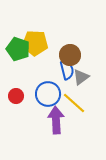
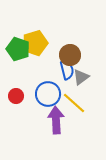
yellow pentagon: rotated 20 degrees counterclockwise
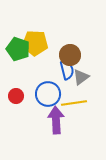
yellow pentagon: rotated 20 degrees clockwise
yellow line: rotated 50 degrees counterclockwise
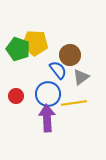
blue semicircle: moved 9 px left; rotated 24 degrees counterclockwise
purple arrow: moved 9 px left, 2 px up
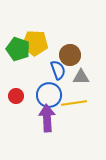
blue semicircle: rotated 18 degrees clockwise
gray triangle: rotated 36 degrees clockwise
blue circle: moved 1 px right, 1 px down
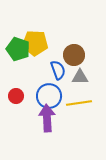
brown circle: moved 4 px right
gray triangle: moved 1 px left
blue circle: moved 1 px down
yellow line: moved 5 px right
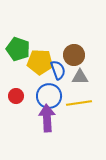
yellow pentagon: moved 5 px right, 19 px down
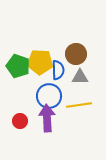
green pentagon: moved 17 px down
brown circle: moved 2 px right, 1 px up
blue semicircle: rotated 18 degrees clockwise
red circle: moved 4 px right, 25 px down
yellow line: moved 2 px down
